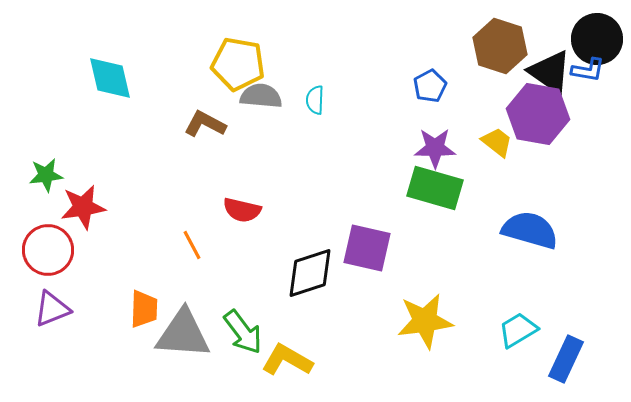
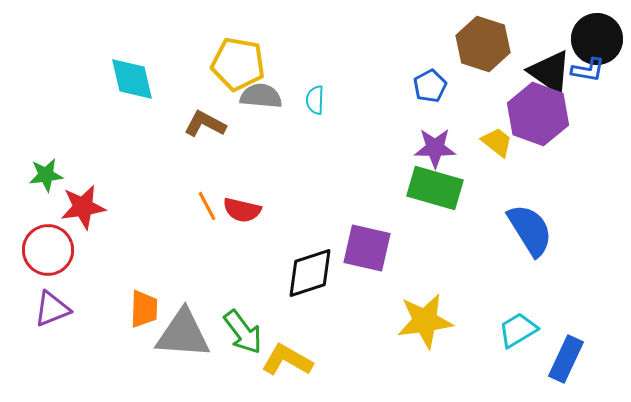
brown hexagon: moved 17 px left, 2 px up
cyan diamond: moved 22 px right, 1 px down
purple hexagon: rotated 10 degrees clockwise
blue semicircle: rotated 42 degrees clockwise
orange line: moved 15 px right, 39 px up
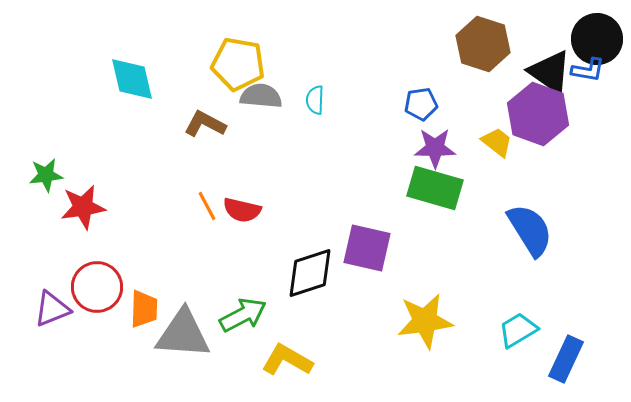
blue pentagon: moved 9 px left, 18 px down; rotated 20 degrees clockwise
red circle: moved 49 px right, 37 px down
green arrow: moved 17 px up; rotated 81 degrees counterclockwise
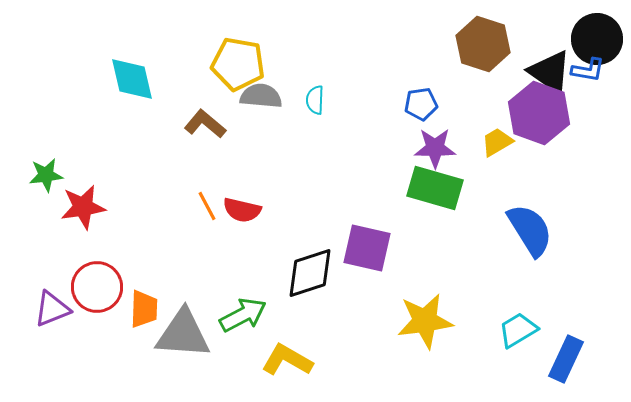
purple hexagon: moved 1 px right, 1 px up
brown L-shape: rotated 12 degrees clockwise
yellow trapezoid: rotated 68 degrees counterclockwise
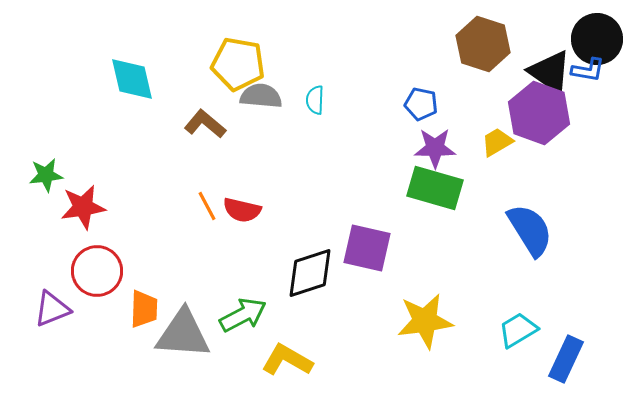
blue pentagon: rotated 20 degrees clockwise
red circle: moved 16 px up
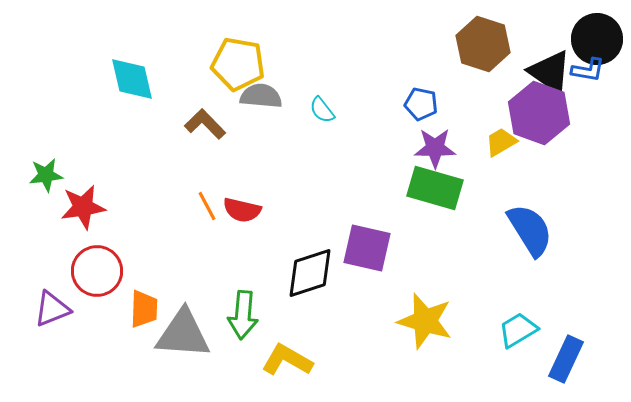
cyan semicircle: moved 7 px right, 10 px down; rotated 40 degrees counterclockwise
brown L-shape: rotated 6 degrees clockwise
yellow trapezoid: moved 4 px right
green arrow: rotated 123 degrees clockwise
yellow star: rotated 24 degrees clockwise
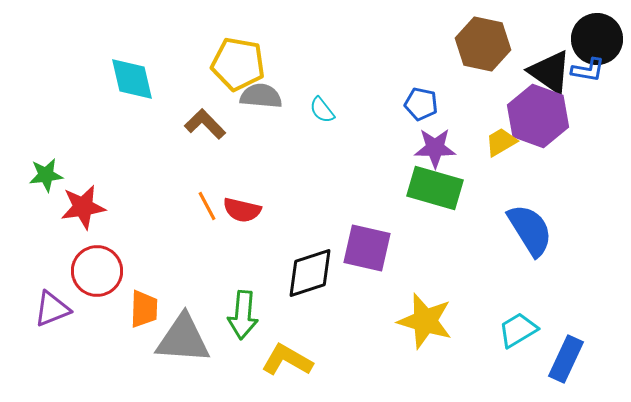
brown hexagon: rotated 6 degrees counterclockwise
purple hexagon: moved 1 px left, 3 px down
gray triangle: moved 5 px down
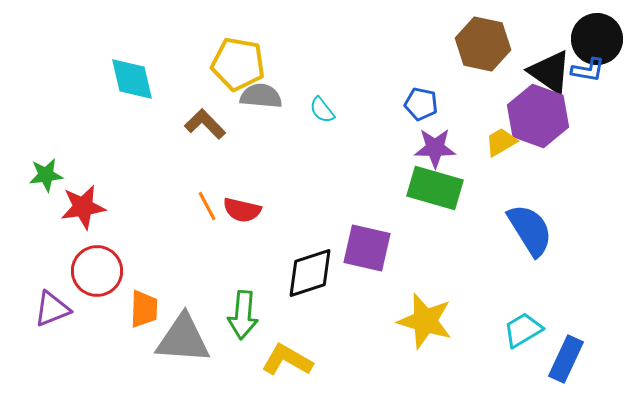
cyan trapezoid: moved 5 px right
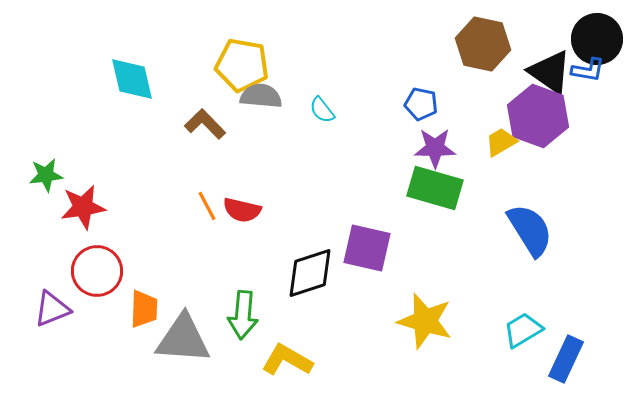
yellow pentagon: moved 4 px right, 1 px down
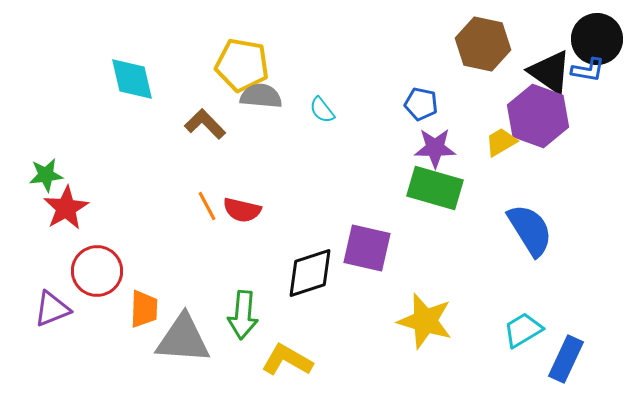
red star: moved 17 px left, 1 px down; rotated 21 degrees counterclockwise
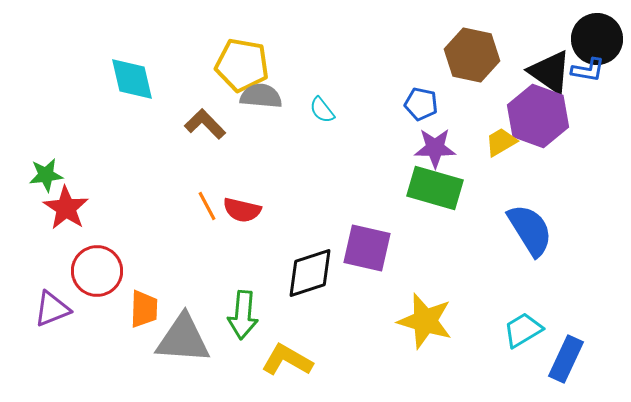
brown hexagon: moved 11 px left, 11 px down
red star: rotated 9 degrees counterclockwise
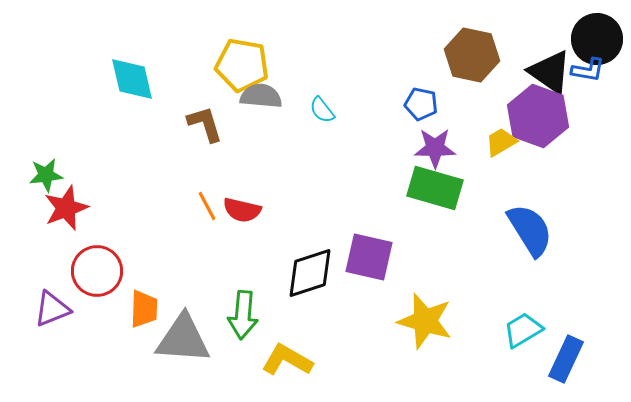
brown L-shape: rotated 27 degrees clockwise
red star: rotated 18 degrees clockwise
purple square: moved 2 px right, 9 px down
